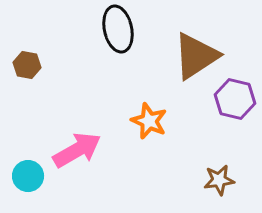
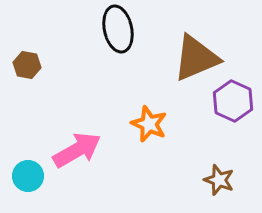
brown triangle: moved 2 px down; rotated 10 degrees clockwise
purple hexagon: moved 2 px left, 2 px down; rotated 12 degrees clockwise
orange star: moved 3 px down
brown star: rotated 28 degrees clockwise
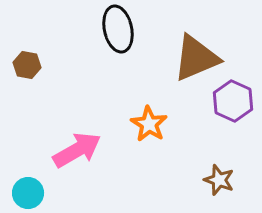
orange star: rotated 9 degrees clockwise
cyan circle: moved 17 px down
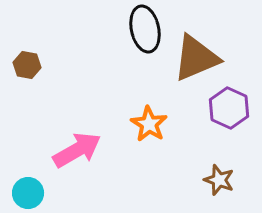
black ellipse: moved 27 px right
purple hexagon: moved 4 px left, 7 px down
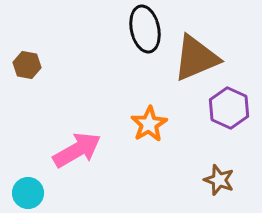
orange star: rotated 9 degrees clockwise
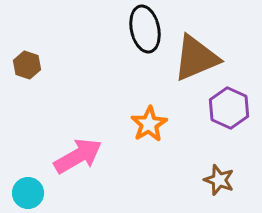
brown hexagon: rotated 8 degrees clockwise
pink arrow: moved 1 px right, 6 px down
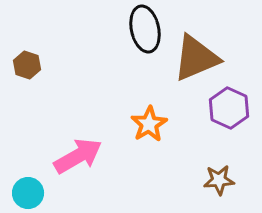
brown star: rotated 24 degrees counterclockwise
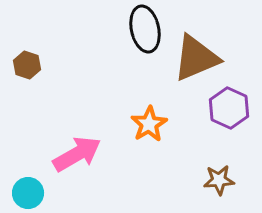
pink arrow: moved 1 px left, 2 px up
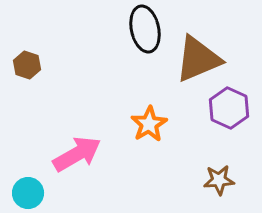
brown triangle: moved 2 px right, 1 px down
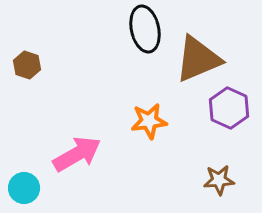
orange star: moved 3 px up; rotated 24 degrees clockwise
cyan circle: moved 4 px left, 5 px up
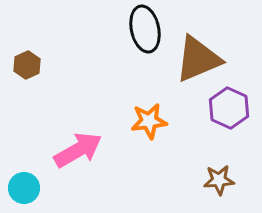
brown hexagon: rotated 16 degrees clockwise
pink arrow: moved 1 px right, 4 px up
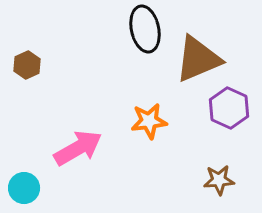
pink arrow: moved 2 px up
